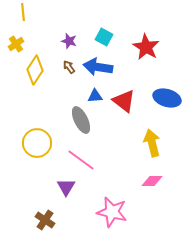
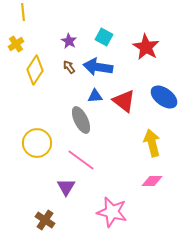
purple star: rotated 14 degrees clockwise
blue ellipse: moved 3 px left, 1 px up; rotated 20 degrees clockwise
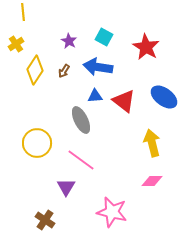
brown arrow: moved 5 px left, 4 px down; rotated 112 degrees counterclockwise
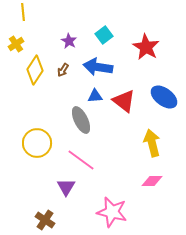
cyan square: moved 2 px up; rotated 24 degrees clockwise
brown arrow: moved 1 px left, 1 px up
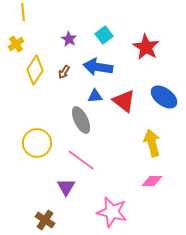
purple star: moved 2 px up
brown arrow: moved 1 px right, 2 px down
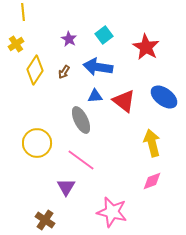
pink diamond: rotated 20 degrees counterclockwise
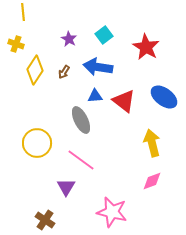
yellow cross: rotated 35 degrees counterclockwise
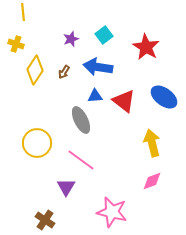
purple star: moved 2 px right; rotated 21 degrees clockwise
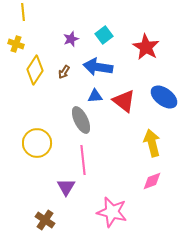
pink line: moved 2 px right; rotated 48 degrees clockwise
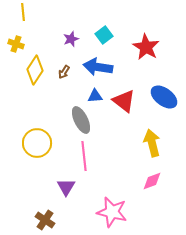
pink line: moved 1 px right, 4 px up
